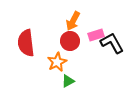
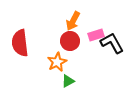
red semicircle: moved 6 px left
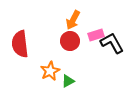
orange arrow: moved 1 px up
red semicircle: moved 1 px down
orange star: moved 7 px left, 9 px down
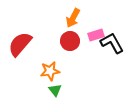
orange arrow: moved 2 px up
red semicircle: rotated 48 degrees clockwise
orange star: rotated 18 degrees clockwise
green triangle: moved 13 px left, 9 px down; rotated 40 degrees counterclockwise
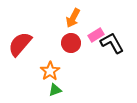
pink rectangle: rotated 14 degrees counterclockwise
red circle: moved 1 px right, 2 px down
orange star: rotated 24 degrees counterclockwise
green triangle: rotated 48 degrees clockwise
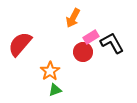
pink rectangle: moved 5 px left, 2 px down
red circle: moved 12 px right, 9 px down
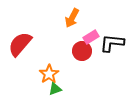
orange arrow: moved 1 px left
black L-shape: rotated 55 degrees counterclockwise
red circle: moved 1 px left, 1 px up
orange star: moved 1 px left, 3 px down
green triangle: moved 1 px up
